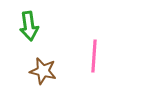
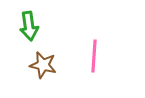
brown star: moved 6 px up
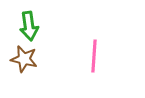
brown star: moved 19 px left, 6 px up
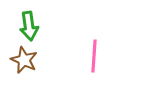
brown star: moved 1 px down; rotated 12 degrees clockwise
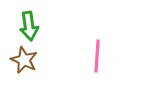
pink line: moved 3 px right
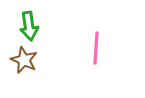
pink line: moved 1 px left, 8 px up
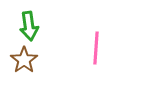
brown star: rotated 12 degrees clockwise
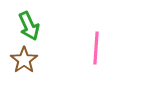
green arrow: rotated 16 degrees counterclockwise
